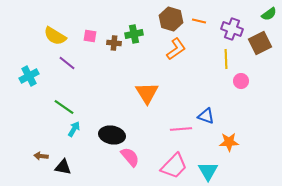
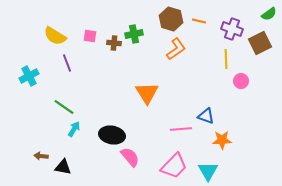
purple line: rotated 30 degrees clockwise
orange star: moved 7 px left, 2 px up
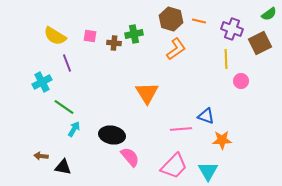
cyan cross: moved 13 px right, 6 px down
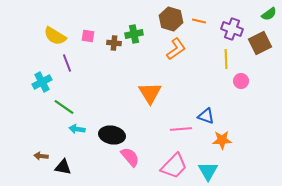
pink square: moved 2 px left
orange triangle: moved 3 px right
cyan arrow: moved 3 px right; rotated 112 degrees counterclockwise
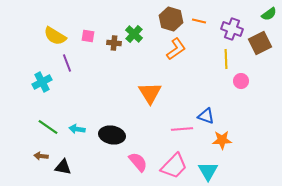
green cross: rotated 36 degrees counterclockwise
green line: moved 16 px left, 20 px down
pink line: moved 1 px right
pink semicircle: moved 8 px right, 5 px down
